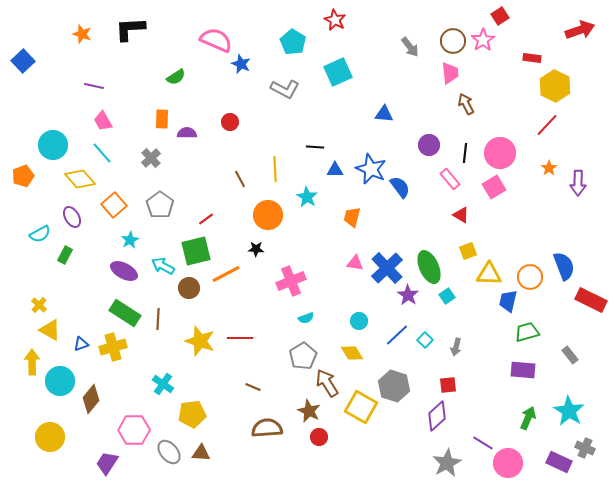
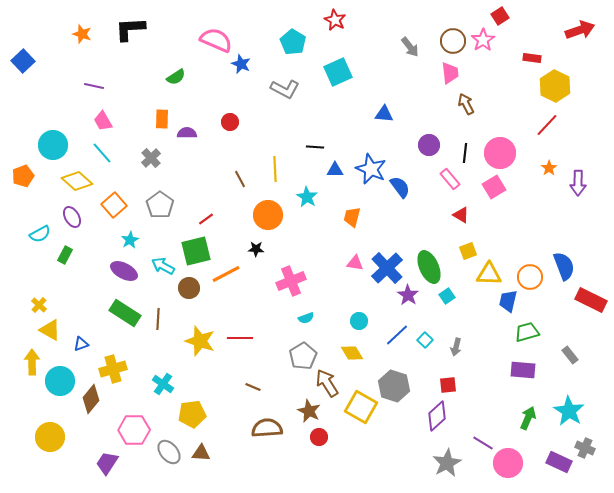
yellow diamond at (80, 179): moved 3 px left, 2 px down; rotated 8 degrees counterclockwise
yellow cross at (113, 347): moved 22 px down
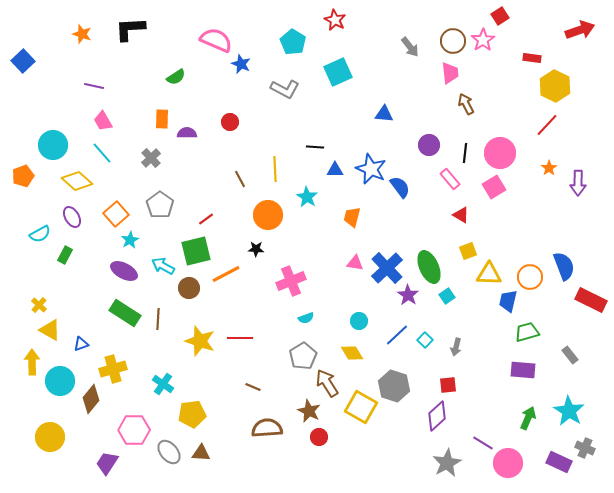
orange square at (114, 205): moved 2 px right, 9 px down
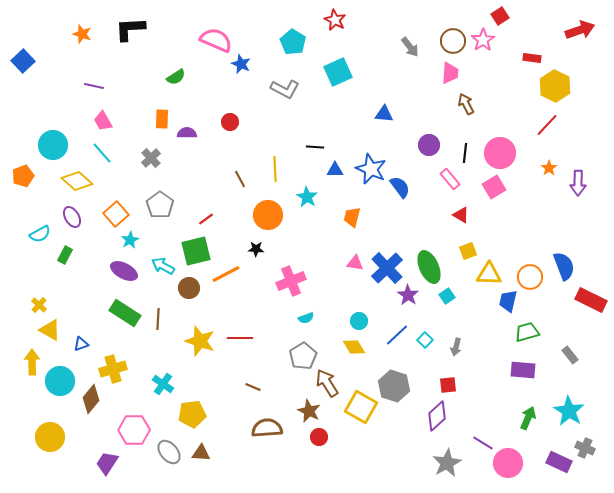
pink trapezoid at (450, 73): rotated 10 degrees clockwise
yellow diamond at (352, 353): moved 2 px right, 6 px up
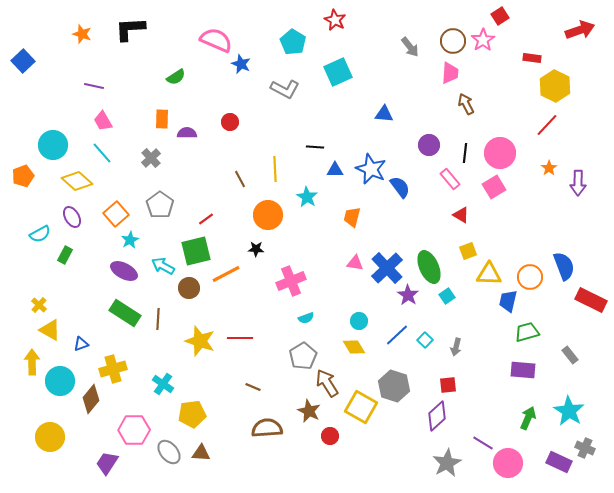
red circle at (319, 437): moved 11 px right, 1 px up
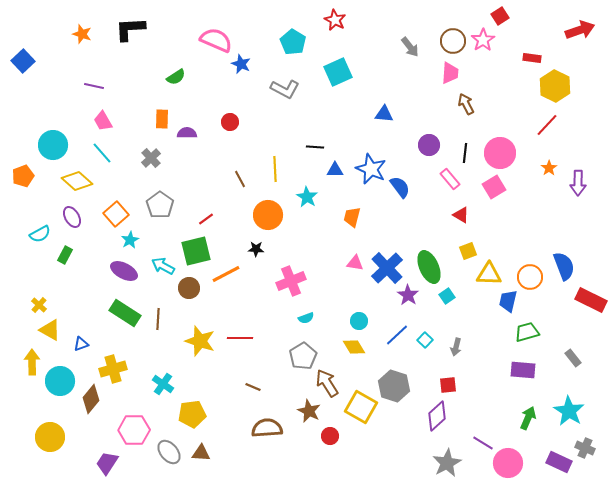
gray rectangle at (570, 355): moved 3 px right, 3 px down
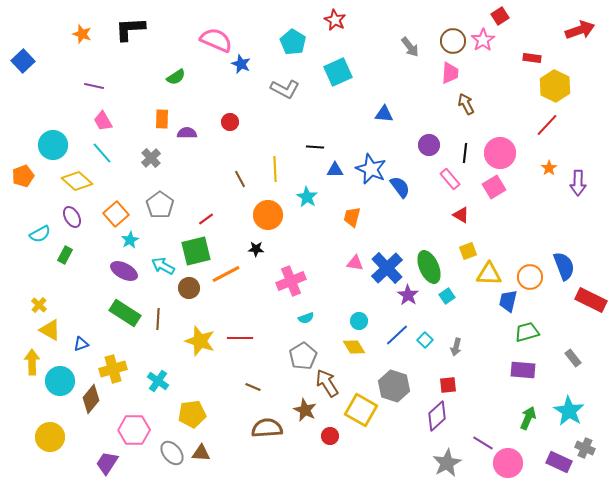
cyan cross at (163, 384): moved 5 px left, 3 px up
yellow square at (361, 407): moved 3 px down
brown star at (309, 411): moved 4 px left, 1 px up
gray ellipse at (169, 452): moved 3 px right, 1 px down
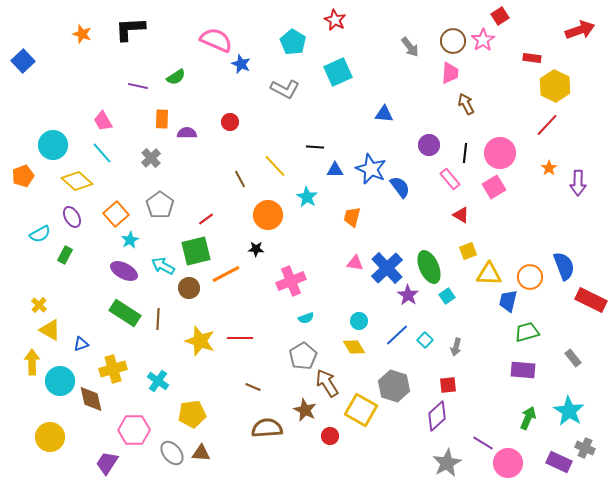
purple line at (94, 86): moved 44 px right
yellow line at (275, 169): moved 3 px up; rotated 40 degrees counterclockwise
brown diamond at (91, 399): rotated 52 degrees counterclockwise
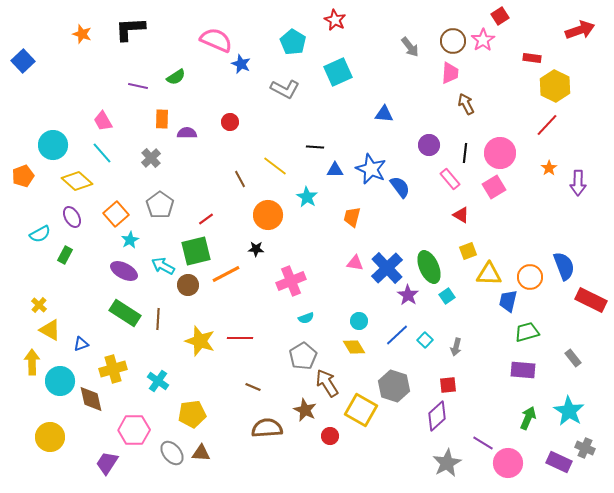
yellow line at (275, 166): rotated 10 degrees counterclockwise
brown circle at (189, 288): moved 1 px left, 3 px up
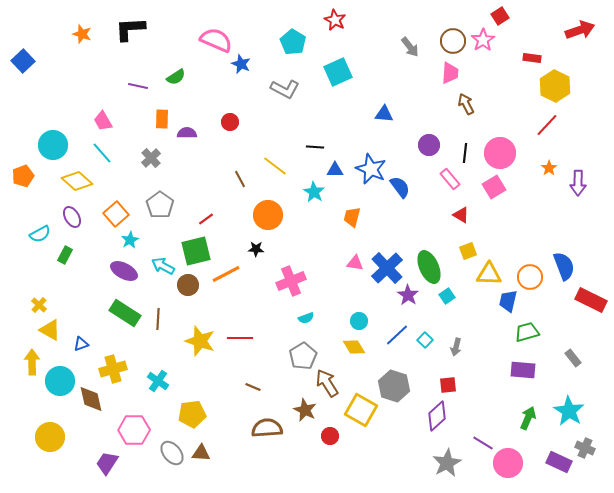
cyan star at (307, 197): moved 7 px right, 5 px up
